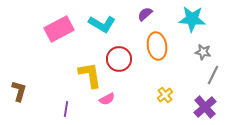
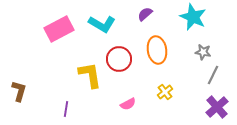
cyan star: moved 1 px right, 2 px up; rotated 20 degrees clockwise
orange ellipse: moved 4 px down
yellow cross: moved 3 px up
pink semicircle: moved 21 px right, 5 px down
purple cross: moved 12 px right
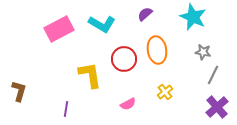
red circle: moved 5 px right
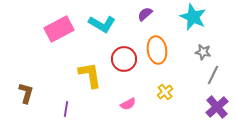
brown L-shape: moved 7 px right, 2 px down
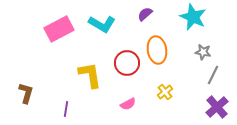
red circle: moved 3 px right, 4 px down
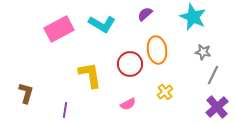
red circle: moved 3 px right, 1 px down
purple line: moved 1 px left, 1 px down
